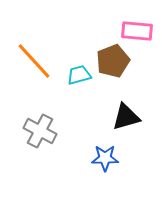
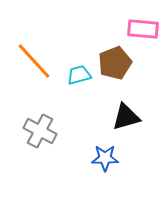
pink rectangle: moved 6 px right, 2 px up
brown pentagon: moved 2 px right, 2 px down
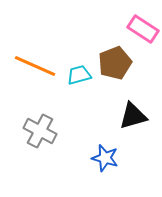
pink rectangle: rotated 28 degrees clockwise
orange line: moved 1 px right, 5 px down; rotated 24 degrees counterclockwise
black triangle: moved 7 px right, 1 px up
blue star: rotated 16 degrees clockwise
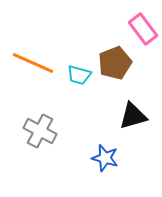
pink rectangle: rotated 20 degrees clockwise
orange line: moved 2 px left, 3 px up
cyan trapezoid: rotated 150 degrees counterclockwise
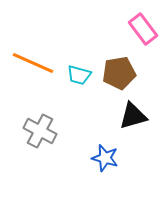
brown pentagon: moved 4 px right, 10 px down; rotated 12 degrees clockwise
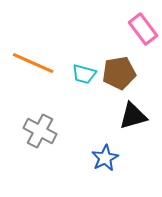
cyan trapezoid: moved 5 px right, 1 px up
blue star: rotated 28 degrees clockwise
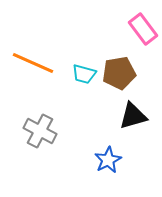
blue star: moved 3 px right, 2 px down
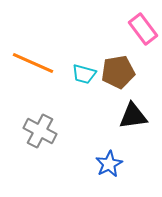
brown pentagon: moved 1 px left, 1 px up
black triangle: rotated 8 degrees clockwise
blue star: moved 1 px right, 4 px down
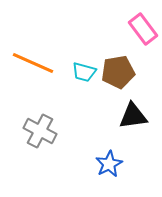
cyan trapezoid: moved 2 px up
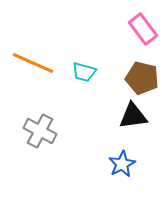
brown pentagon: moved 24 px right, 6 px down; rotated 24 degrees clockwise
blue star: moved 13 px right
